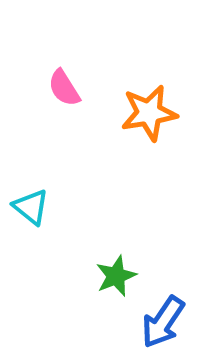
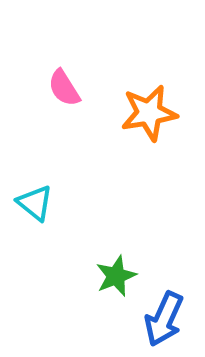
cyan triangle: moved 4 px right, 4 px up
blue arrow: moved 1 px right, 3 px up; rotated 10 degrees counterclockwise
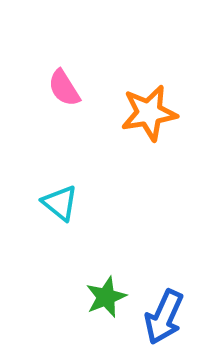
cyan triangle: moved 25 px right
green star: moved 10 px left, 21 px down
blue arrow: moved 2 px up
